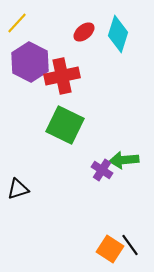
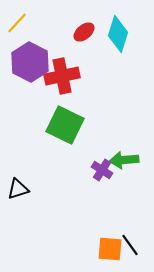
orange square: rotated 28 degrees counterclockwise
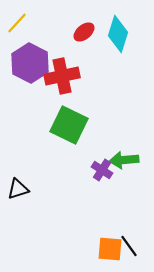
purple hexagon: moved 1 px down
green square: moved 4 px right
black line: moved 1 px left, 1 px down
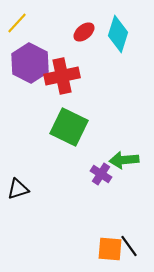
green square: moved 2 px down
purple cross: moved 1 px left, 4 px down
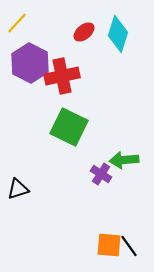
orange square: moved 1 px left, 4 px up
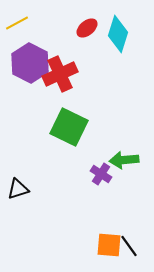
yellow line: rotated 20 degrees clockwise
red ellipse: moved 3 px right, 4 px up
red cross: moved 2 px left, 2 px up; rotated 12 degrees counterclockwise
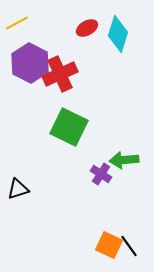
red ellipse: rotated 10 degrees clockwise
orange square: rotated 20 degrees clockwise
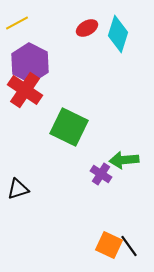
red cross: moved 35 px left, 16 px down; rotated 32 degrees counterclockwise
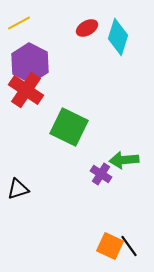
yellow line: moved 2 px right
cyan diamond: moved 3 px down
red cross: moved 1 px right
orange square: moved 1 px right, 1 px down
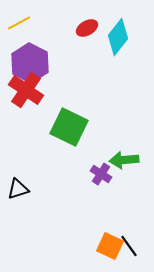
cyan diamond: rotated 21 degrees clockwise
